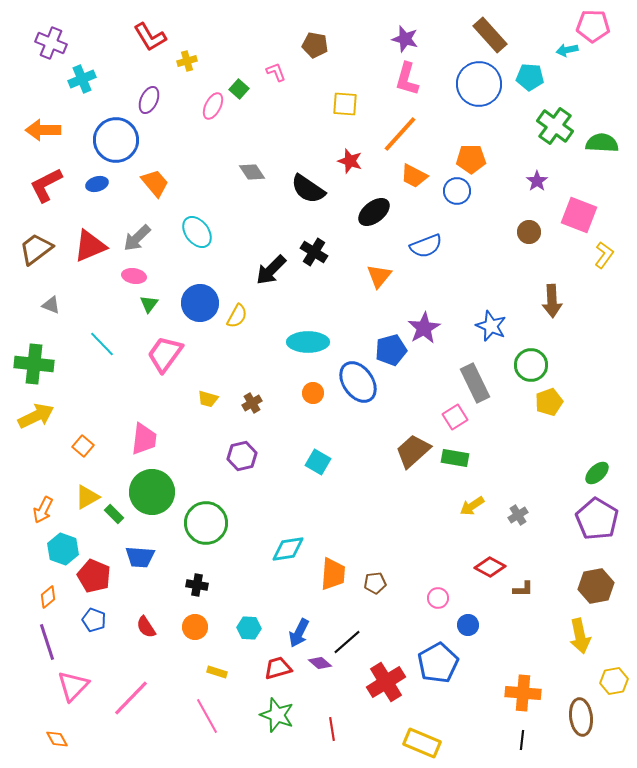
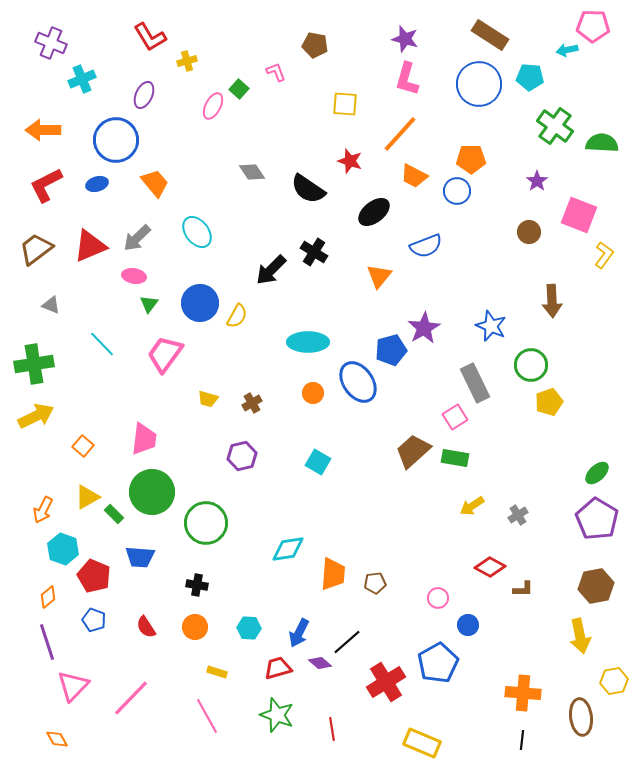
brown rectangle at (490, 35): rotated 15 degrees counterclockwise
purple ellipse at (149, 100): moved 5 px left, 5 px up
green cross at (34, 364): rotated 15 degrees counterclockwise
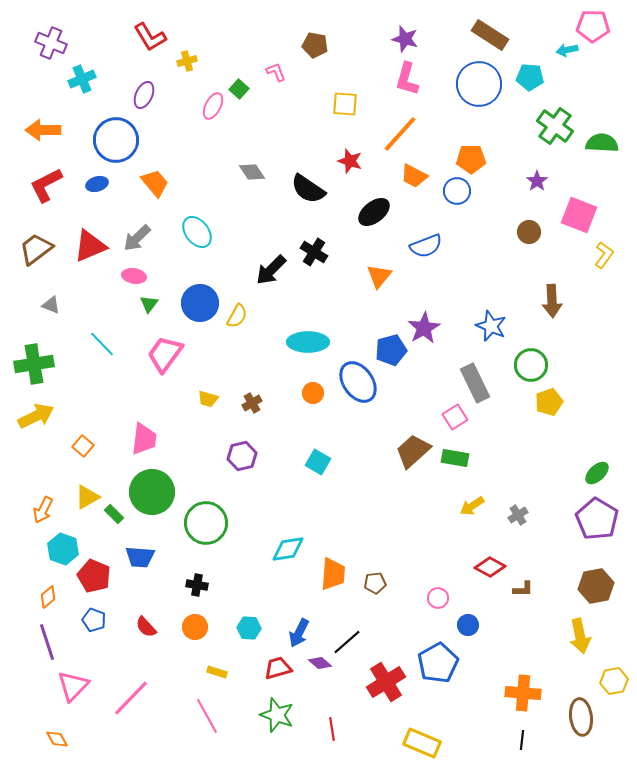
red semicircle at (146, 627): rotated 10 degrees counterclockwise
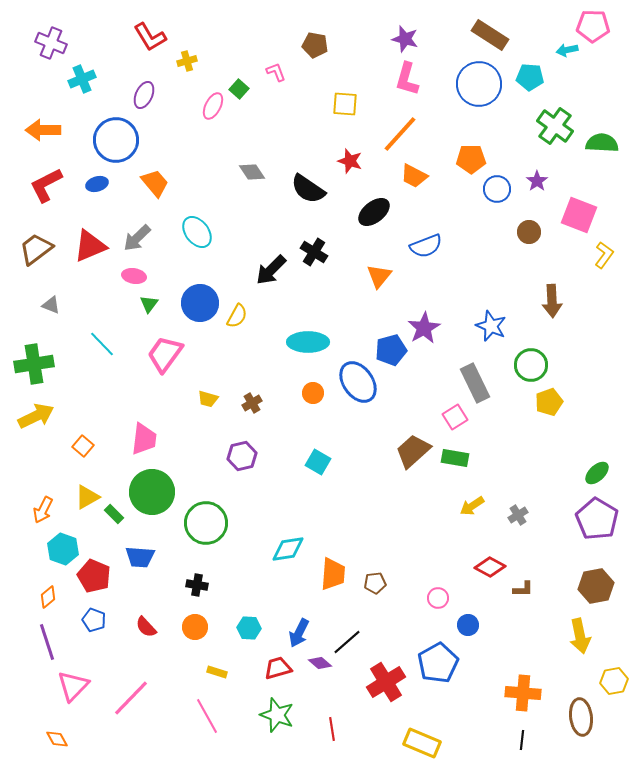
blue circle at (457, 191): moved 40 px right, 2 px up
